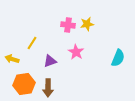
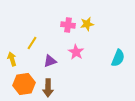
yellow arrow: rotated 56 degrees clockwise
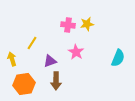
brown arrow: moved 8 px right, 7 px up
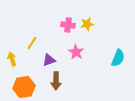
purple triangle: moved 1 px left, 1 px up
orange hexagon: moved 3 px down
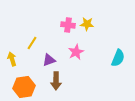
yellow star: rotated 16 degrees clockwise
pink star: rotated 14 degrees clockwise
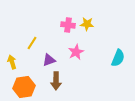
yellow arrow: moved 3 px down
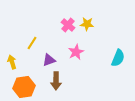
pink cross: rotated 32 degrees clockwise
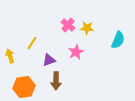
yellow star: moved 4 px down
cyan semicircle: moved 18 px up
yellow arrow: moved 2 px left, 6 px up
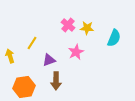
cyan semicircle: moved 4 px left, 2 px up
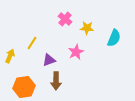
pink cross: moved 3 px left, 6 px up
yellow arrow: rotated 40 degrees clockwise
